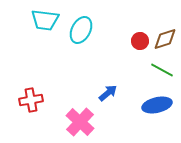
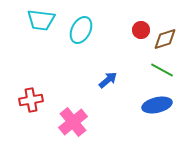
cyan trapezoid: moved 4 px left
red circle: moved 1 px right, 11 px up
blue arrow: moved 13 px up
pink cross: moved 7 px left; rotated 8 degrees clockwise
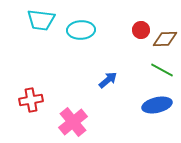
cyan ellipse: rotated 60 degrees clockwise
brown diamond: rotated 15 degrees clockwise
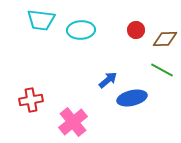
red circle: moved 5 px left
blue ellipse: moved 25 px left, 7 px up
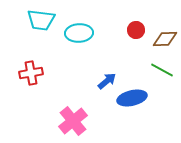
cyan ellipse: moved 2 px left, 3 px down
blue arrow: moved 1 px left, 1 px down
red cross: moved 27 px up
pink cross: moved 1 px up
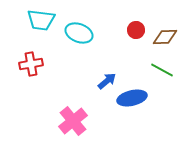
cyan ellipse: rotated 24 degrees clockwise
brown diamond: moved 2 px up
red cross: moved 9 px up
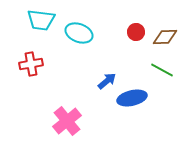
red circle: moved 2 px down
pink cross: moved 6 px left
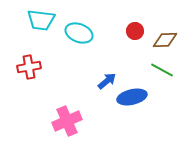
red circle: moved 1 px left, 1 px up
brown diamond: moved 3 px down
red cross: moved 2 px left, 3 px down
blue ellipse: moved 1 px up
pink cross: rotated 16 degrees clockwise
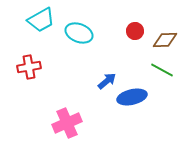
cyan trapezoid: rotated 36 degrees counterclockwise
pink cross: moved 2 px down
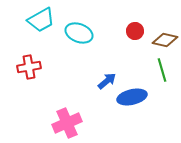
brown diamond: rotated 15 degrees clockwise
green line: rotated 45 degrees clockwise
